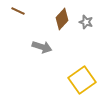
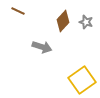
brown diamond: moved 1 px right, 2 px down
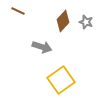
yellow square: moved 21 px left
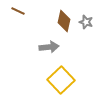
brown diamond: moved 1 px right; rotated 30 degrees counterclockwise
gray arrow: moved 7 px right; rotated 24 degrees counterclockwise
yellow square: rotated 8 degrees counterclockwise
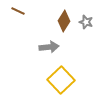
brown diamond: rotated 20 degrees clockwise
